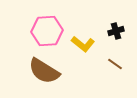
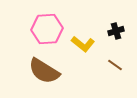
pink hexagon: moved 2 px up
brown line: moved 1 px down
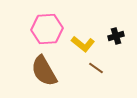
black cross: moved 5 px down
brown line: moved 19 px left, 3 px down
brown semicircle: rotated 28 degrees clockwise
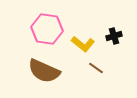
pink hexagon: rotated 12 degrees clockwise
black cross: moved 2 px left
brown semicircle: rotated 36 degrees counterclockwise
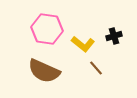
brown line: rotated 14 degrees clockwise
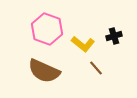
pink hexagon: rotated 12 degrees clockwise
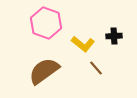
pink hexagon: moved 1 px left, 6 px up
black cross: rotated 14 degrees clockwise
brown semicircle: rotated 120 degrees clockwise
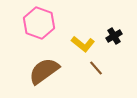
pink hexagon: moved 7 px left
black cross: rotated 28 degrees counterclockwise
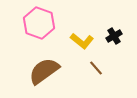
yellow L-shape: moved 1 px left, 3 px up
